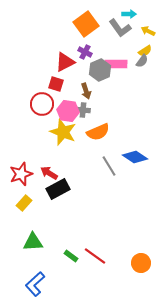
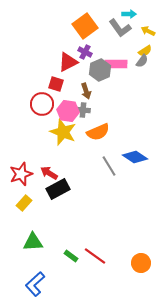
orange square: moved 1 px left, 2 px down
red triangle: moved 3 px right
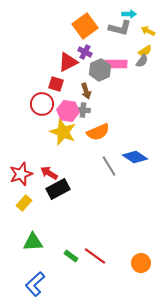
gray L-shape: rotated 40 degrees counterclockwise
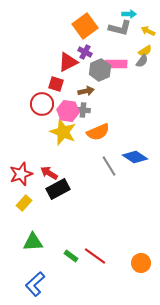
brown arrow: rotated 84 degrees counterclockwise
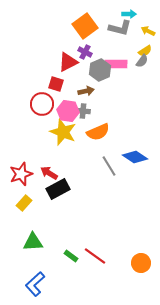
gray cross: moved 1 px down
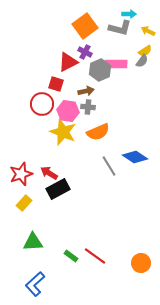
gray cross: moved 5 px right, 4 px up
